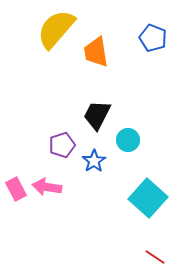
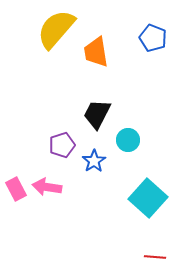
black trapezoid: moved 1 px up
red line: rotated 30 degrees counterclockwise
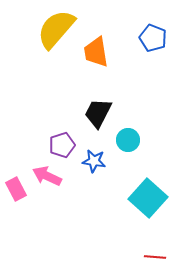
black trapezoid: moved 1 px right, 1 px up
blue star: rotated 30 degrees counterclockwise
pink arrow: moved 11 px up; rotated 16 degrees clockwise
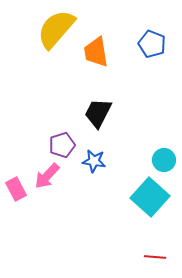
blue pentagon: moved 1 px left, 6 px down
cyan circle: moved 36 px right, 20 px down
pink arrow: rotated 72 degrees counterclockwise
cyan square: moved 2 px right, 1 px up
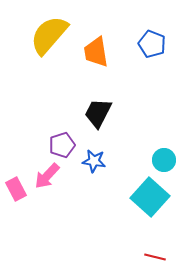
yellow semicircle: moved 7 px left, 6 px down
red line: rotated 10 degrees clockwise
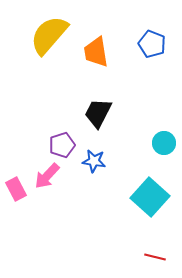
cyan circle: moved 17 px up
